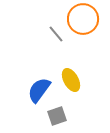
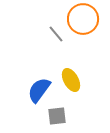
gray square: rotated 12 degrees clockwise
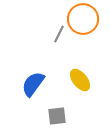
gray line: moved 3 px right; rotated 66 degrees clockwise
yellow ellipse: moved 9 px right; rotated 10 degrees counterclockwise
blue semicircle: moved 6 px left, 6 px up
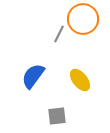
blue semicircle: moved 8 px up
